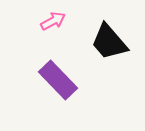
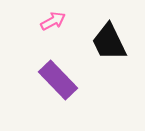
black trapezoid: rotated 15 degrees clockwise
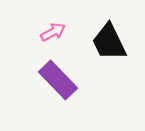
pink arrow: moved 11 px down
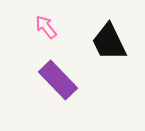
pink arrow: moved 7 px left, 5 px up; rotated 100 degrees counterclockwise
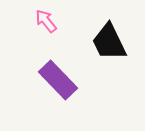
pink arrow: moved 6 px up
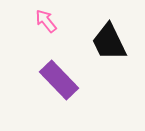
purple rectangle: moved 1 px right
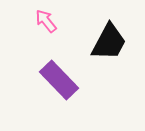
black trapezoid: rotated 126 degrees counterclockwise
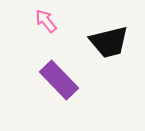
black trapezoid: rotated 48 degrees clockwise
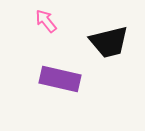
purple rectangle: moved 1 px right, 1 px up; rotated 33 degrees counterclockwise
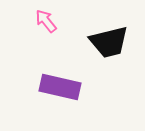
purple rectangle: moved 8 px down
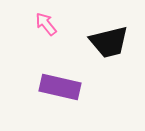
pink arrow: moved 3 px down
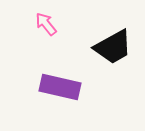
black trapezoid: moved 4 px right, 5 px down; rotated 15 degrees counterclockwise
